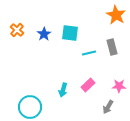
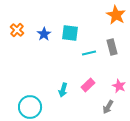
pink star: rotated 24 degrees clockwise
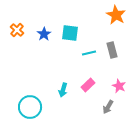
gray rectangle: moved 3 px down
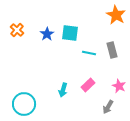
blue star: moved 3 px right
cyan line: rotated 24 degrees clockwise
cyan circle: moved 6 px left, 3 px up
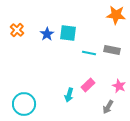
orange star: rotated 24 degrees counterclockwise
cyan square: moved 2 px left
gray rectangle: rotated 63 degrees counterclockwise
cyan arrow: moved 6 px right, 5 px down
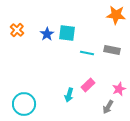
cyan square: moved 1 px left
cyan line: moved 2 px left
pink star: moved 3 px down; rotated 24 degrees clockwise
